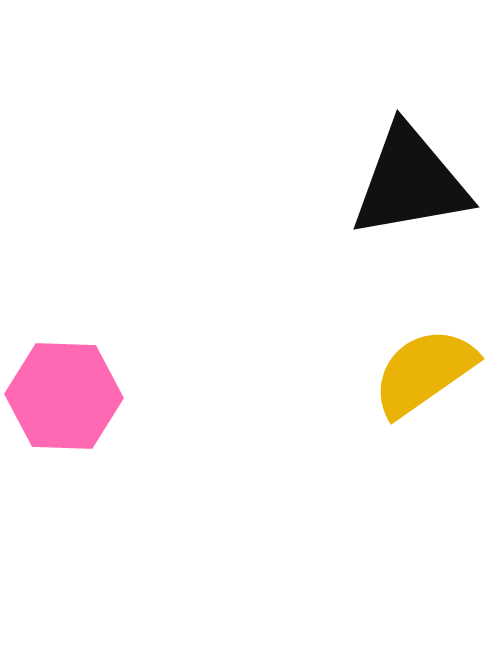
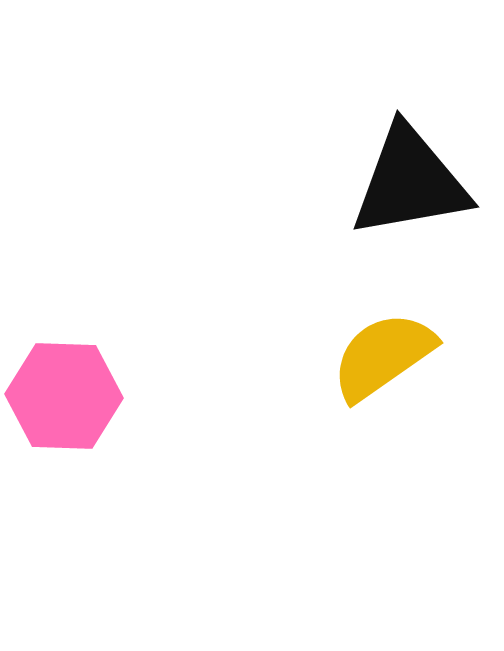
yellow semicircle: moved 41 px left, 16 px up
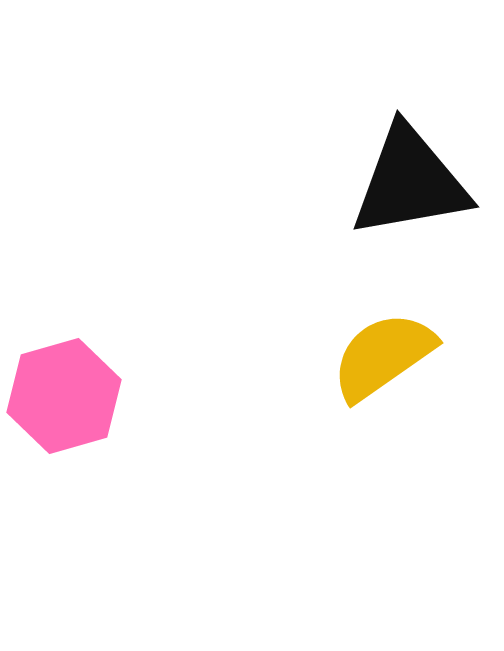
pink hexagon: rotated 18 degrees counterclockwise
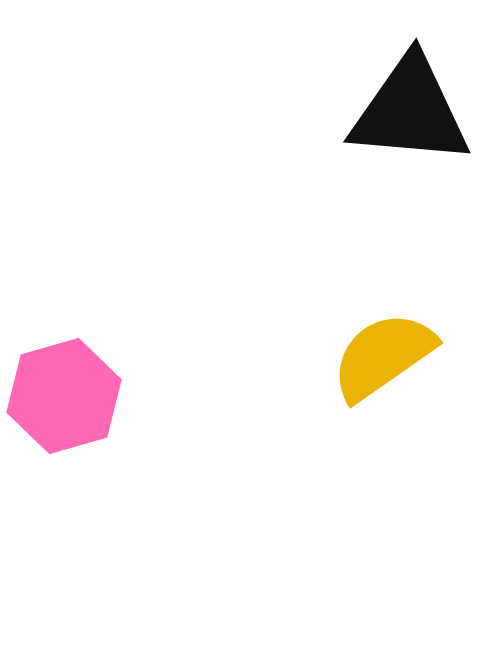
black triangle: moved 71 px up; rotated 15 degrees clockwise
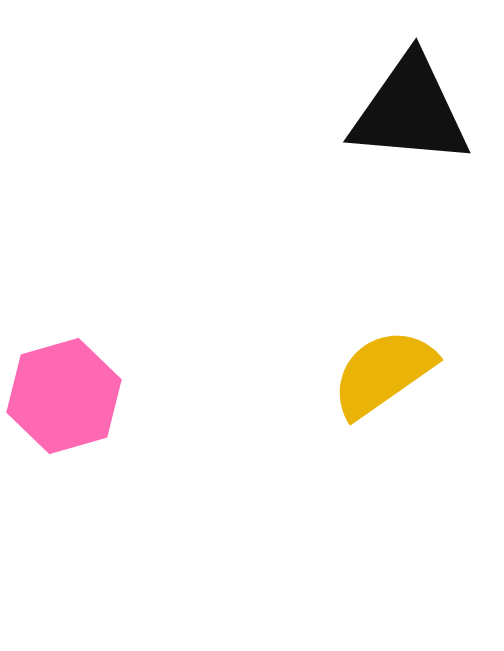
yellow semicircle: moved 17 px down
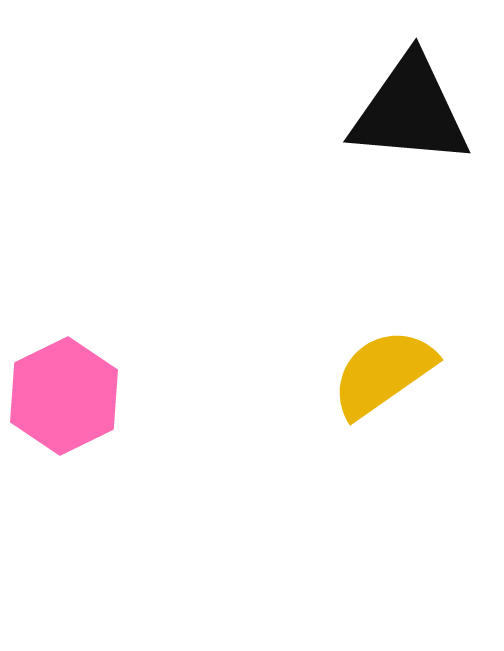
pink hexagon: rotated 10 degrees counterclockwise
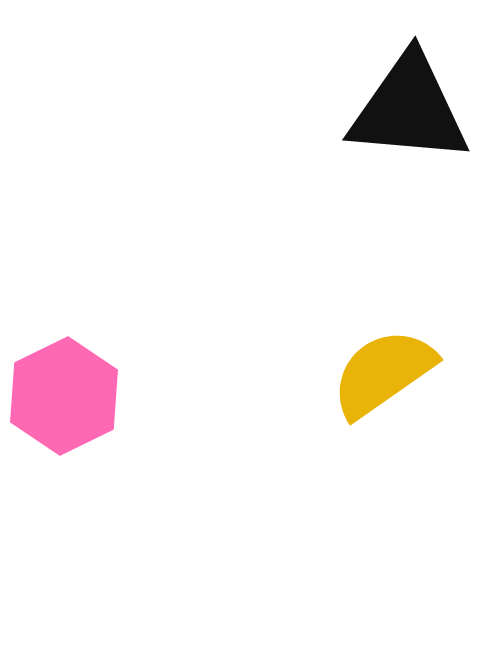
black triangle: moved 1 px left, 2 px up
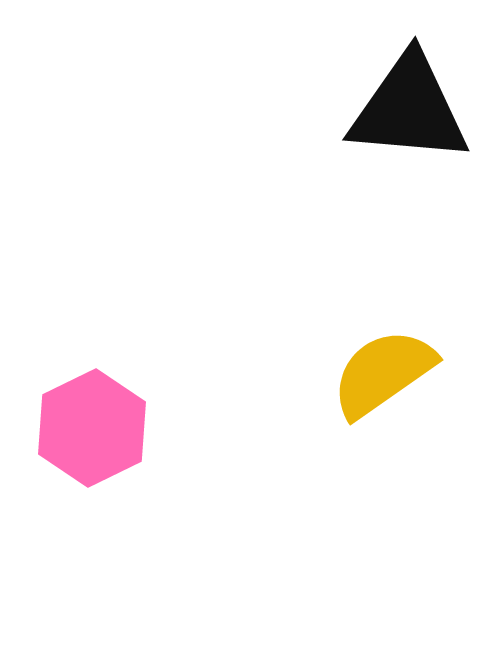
pink hexagon: moved 28 px right, 32 px down
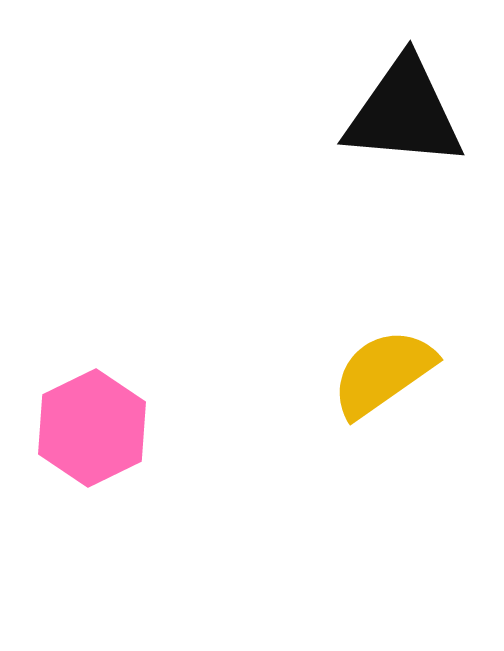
black triangle: moved 5 px left, 4 px down
